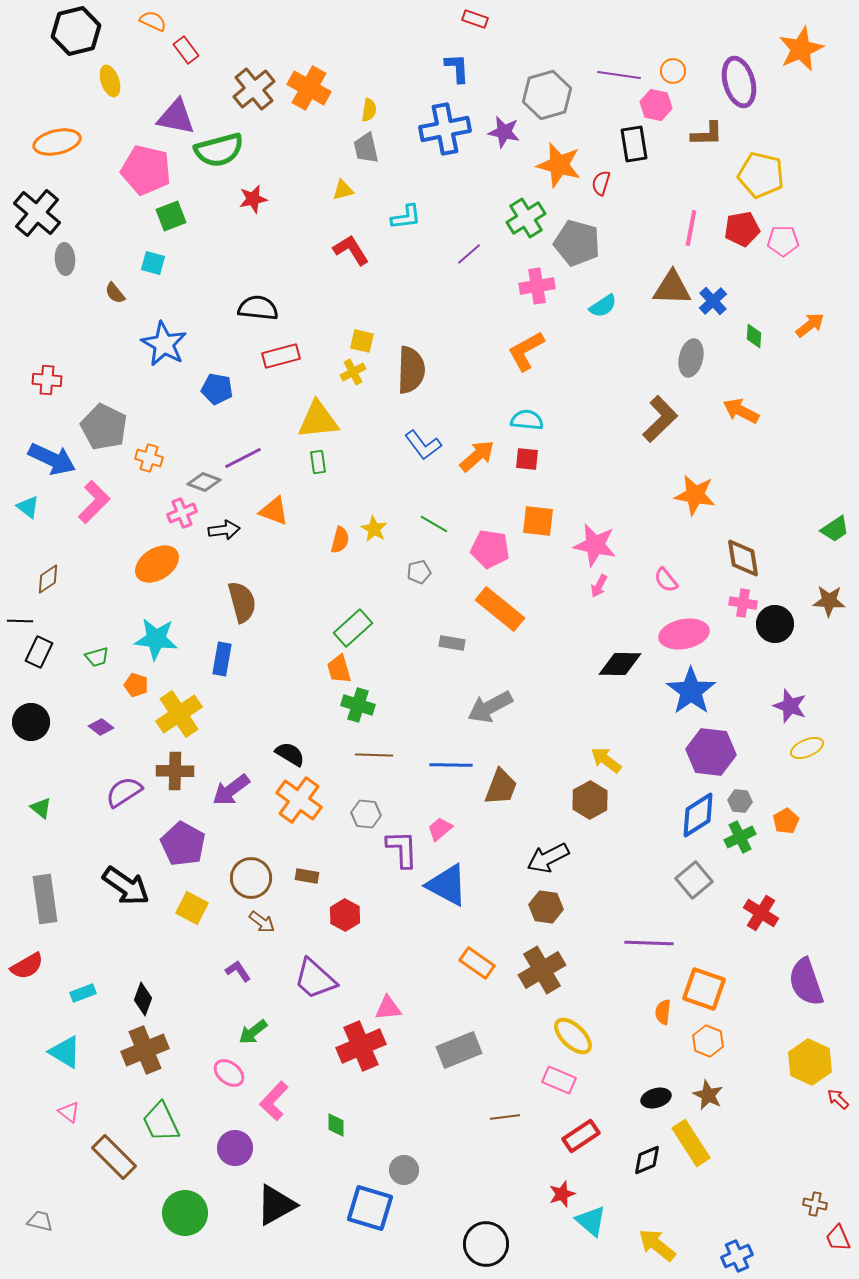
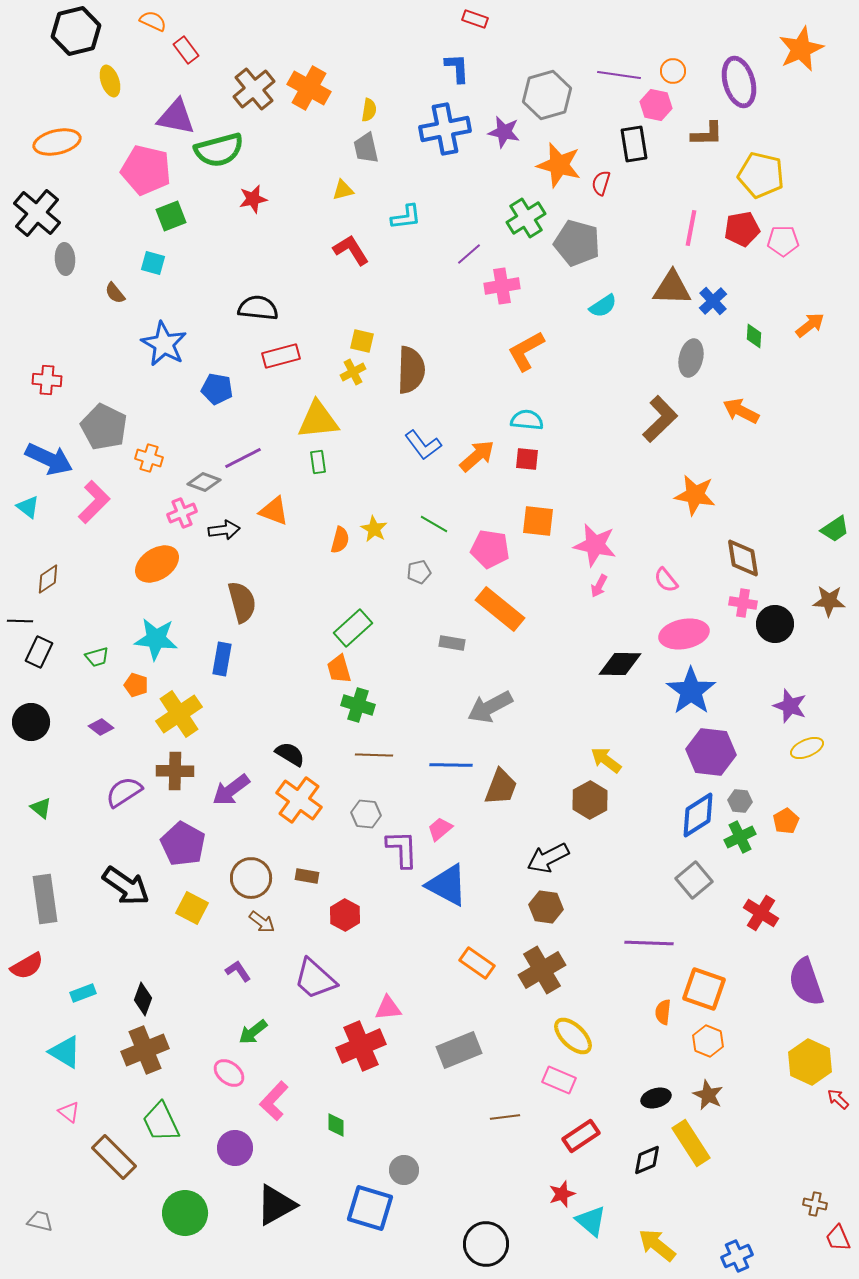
pink cross at (537, 286): moved 35 px left
blue arrow at (52, 459): moved 3 px left
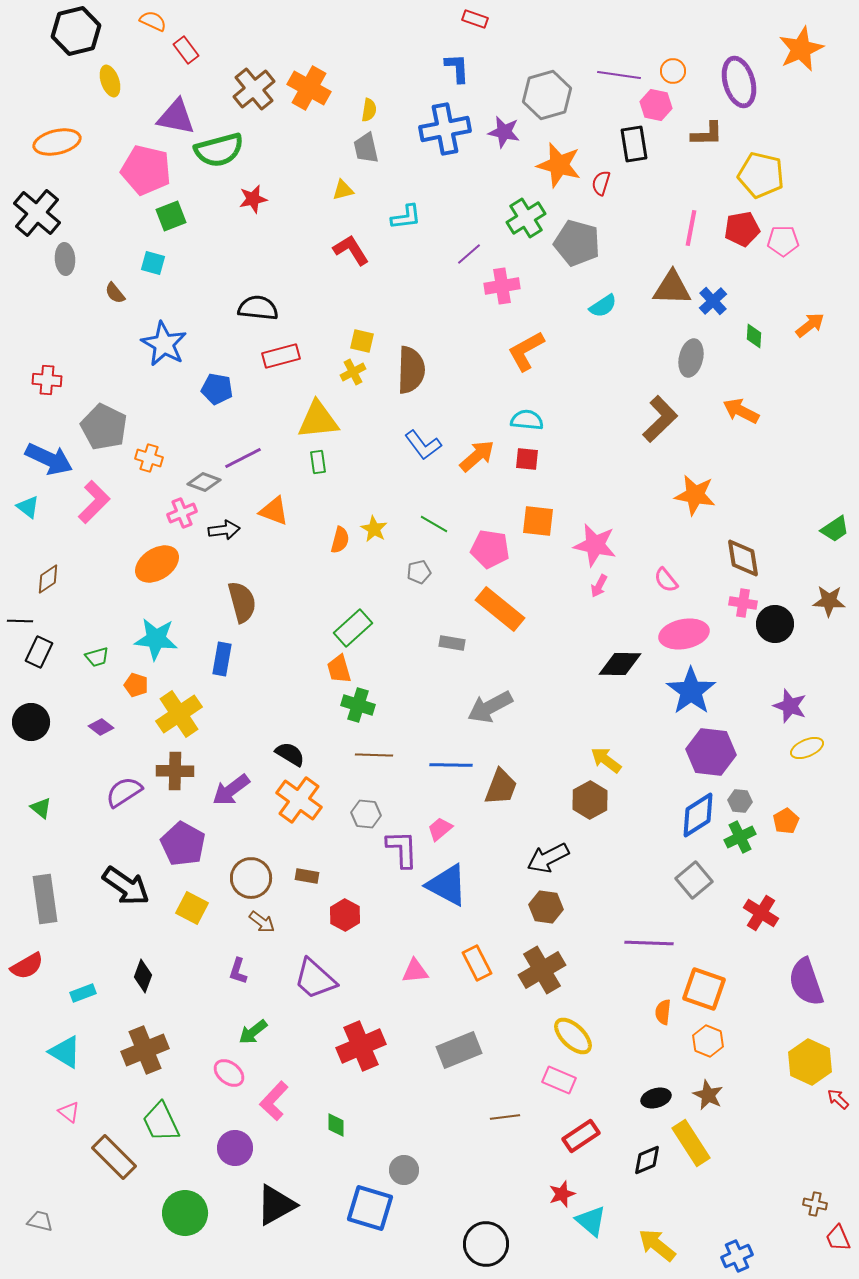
orange rectangle at (477, 963): rotated 28 degrees clockwise
purple L-shape at (238, 971): rotated 128 degrees counterclockwise
black diamond at (143, 999): moved 23 px up
pink triangle at (388, 1008): moved 27 px right, 37 px up
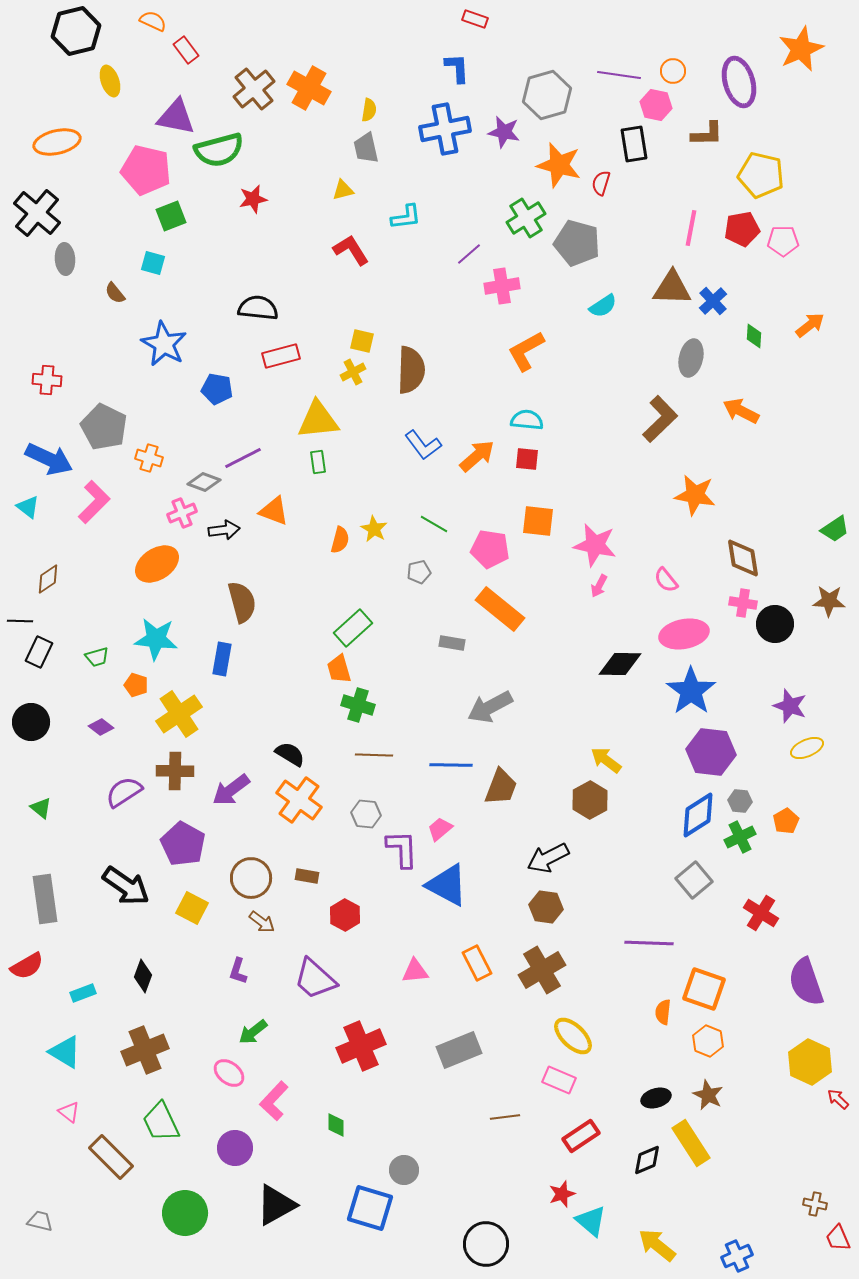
brown rectangle at (114, 1157): moved 3 px left
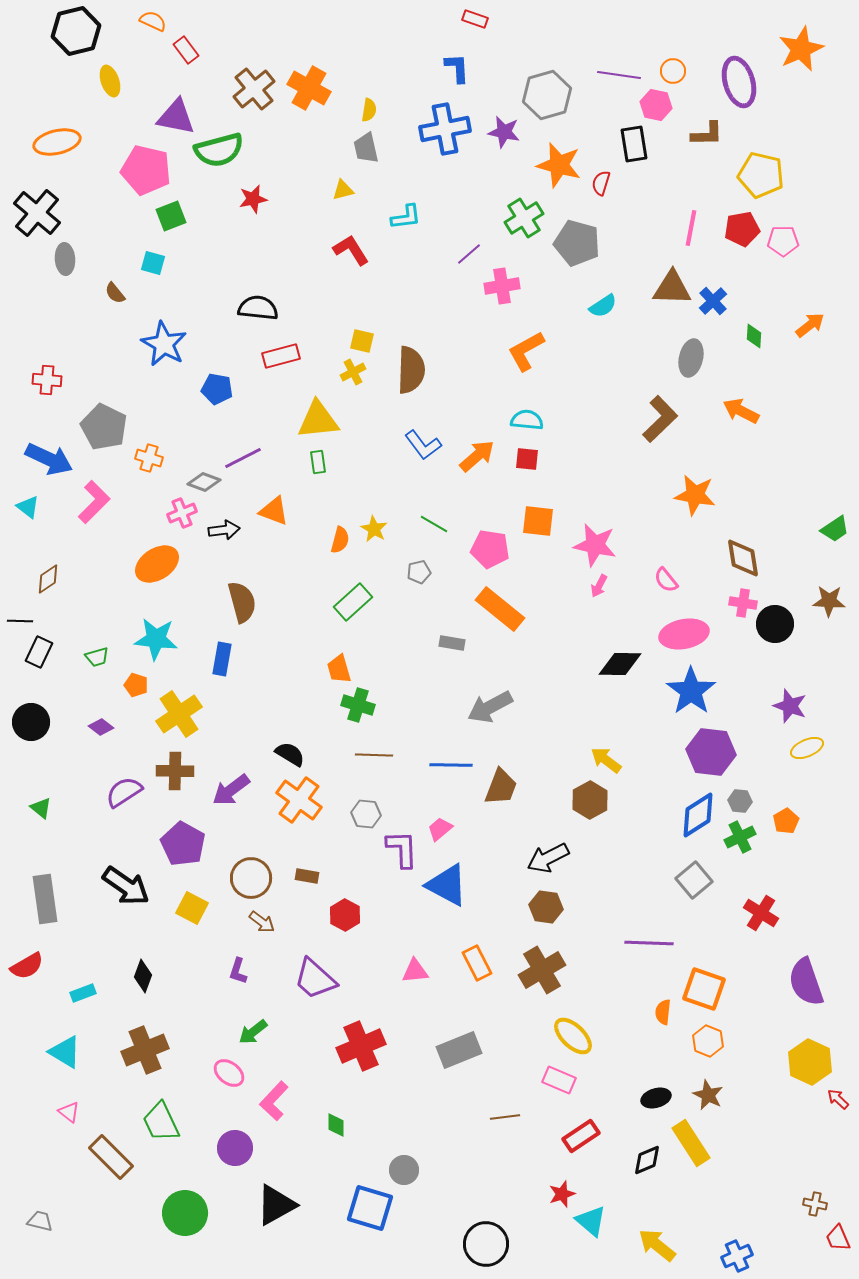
green cross at (526, 218): moved 2 px left
green rectangle at (353, 628): moved 26 px up
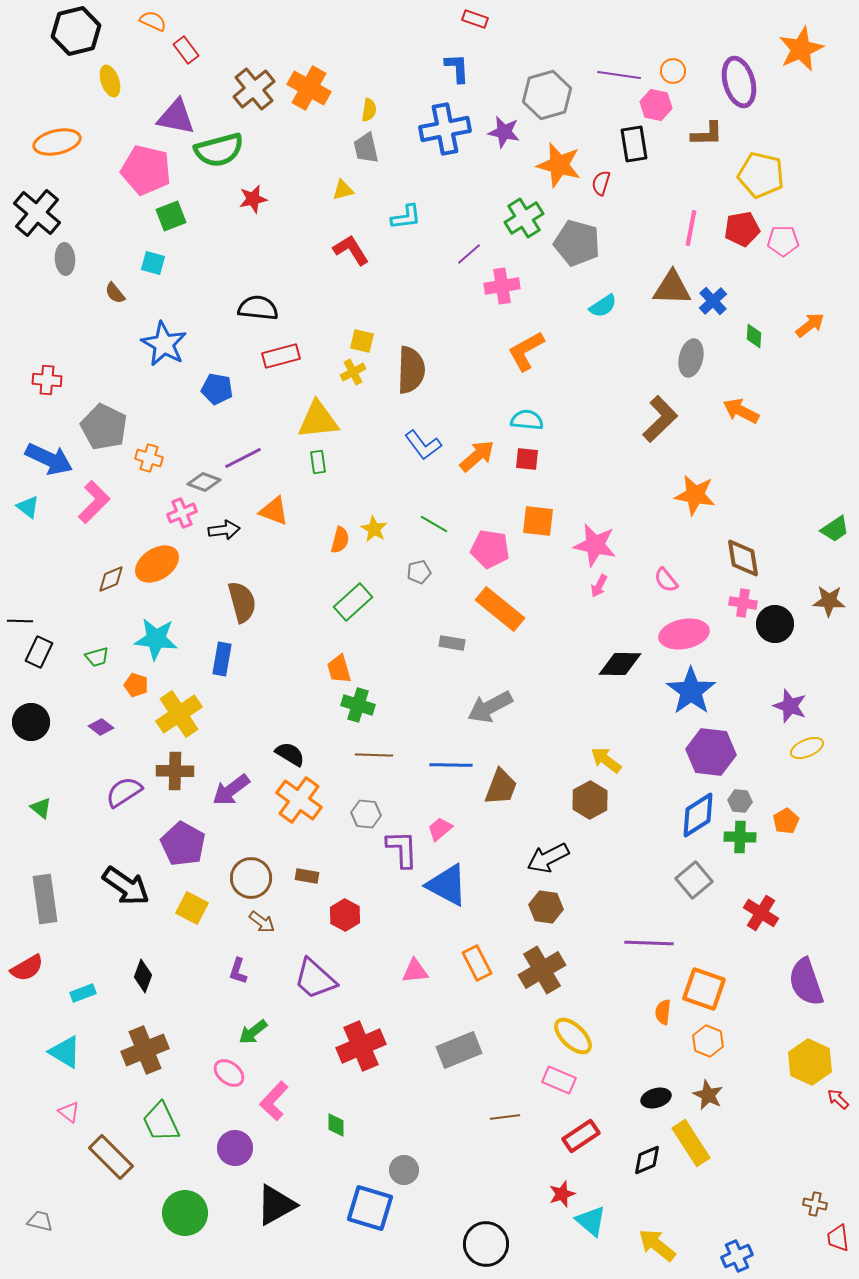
brown diamond at (48, 579): moved 63 px right; rotated 12 degrees clockwise
green cross at (740, 837): rotated 28 degrees clockwise
red semicircle at (27, 966): moved 2 px down
red trapezoid at (838, 1238): rotated 16 degrees clockwise
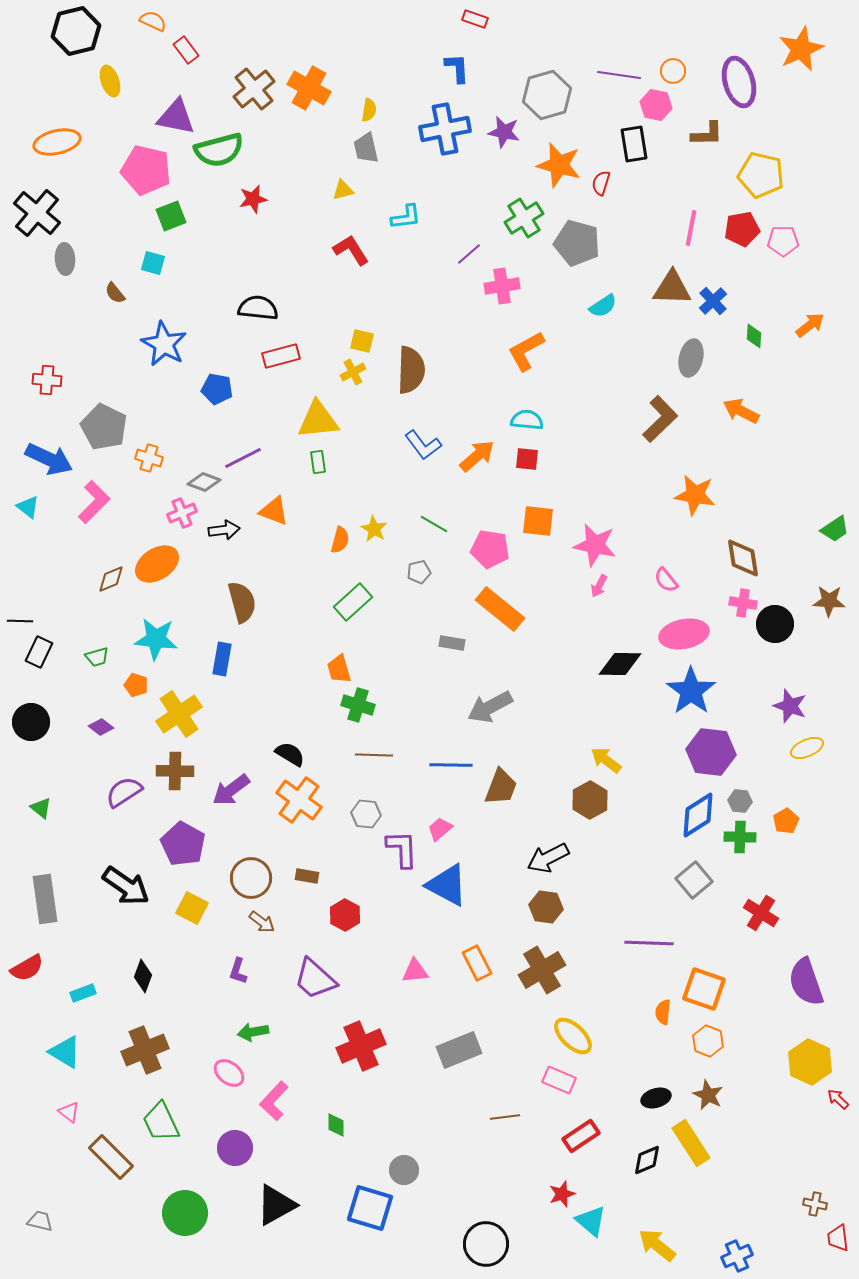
green arrow at (253, 1032): rotated 28 degrees clockwise
